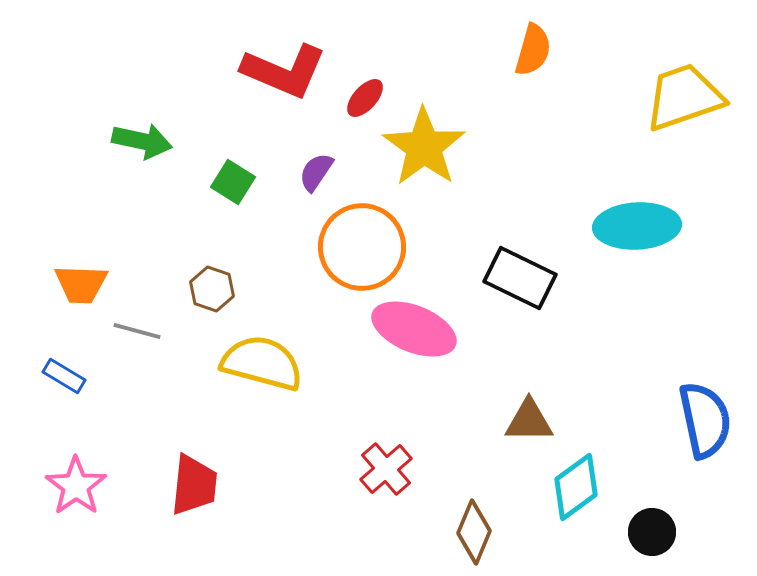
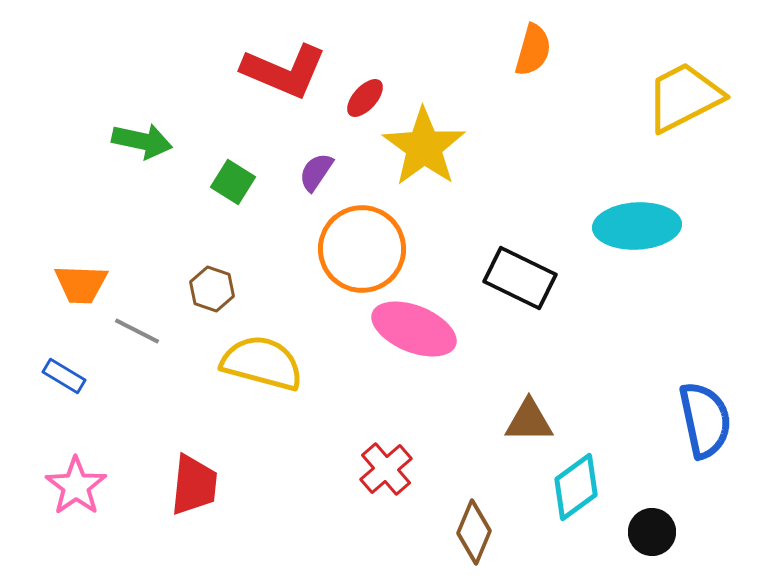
yellow trapezoid: rotated 8 degrees counterclockwise
orange circle: moved 2 px down
gray line: rotated 12 degrees clockwise
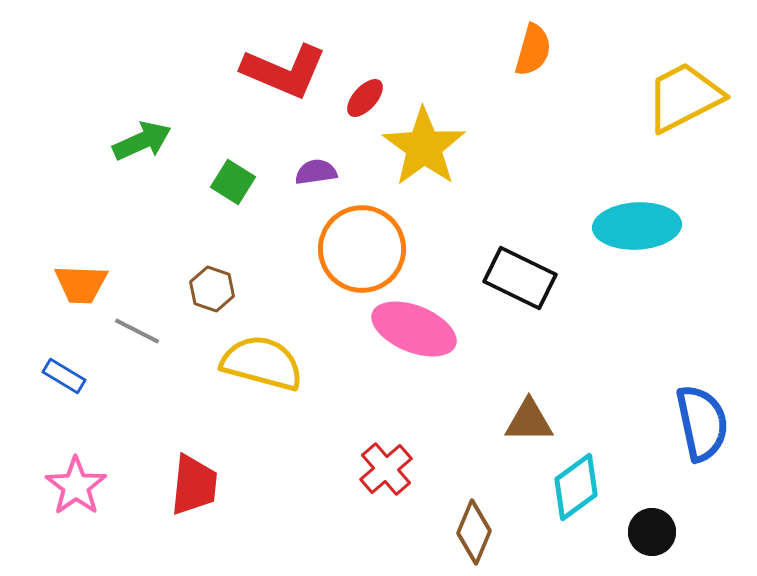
green arrow: rotated 36 degrees counterclockwise
purple semicircle: rotated 48 degrees clockwise
blue semicircle: moved 3 px left, 3 px down
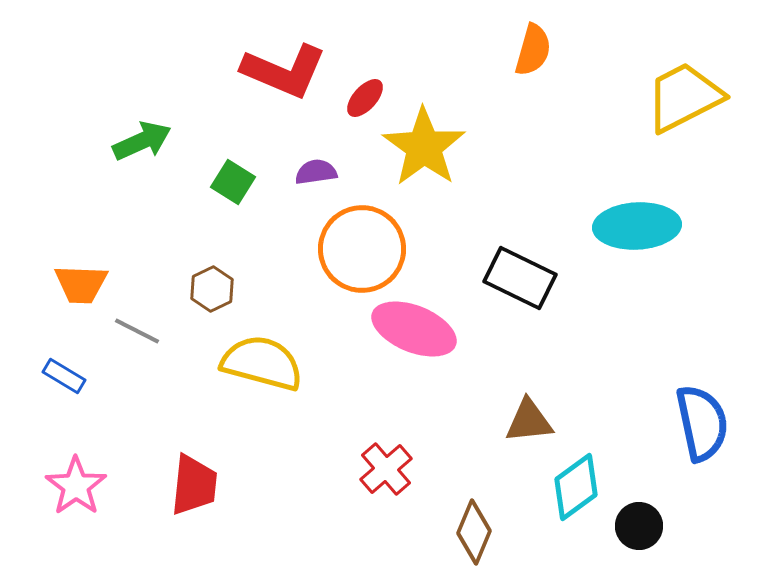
brown hexagon: rotated 15 degrees clockwise
brown triangle: rotated 6 degrees counterclockwise
black circle: moved 13 px left, 6 px up
